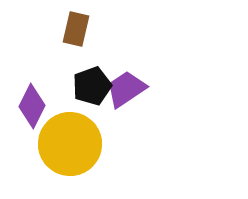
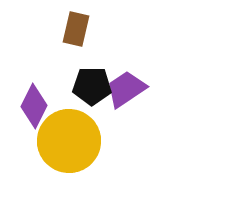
black pentagon: rotated 21 degrees clockwise
purple diamond: moved 2 px right
yellow circle: moved 1 px left, 3 px up
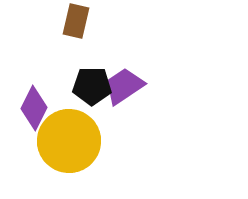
brown rectangle: moved 8 px up
purple trapezoid: moved 2 px left, 3 px up
purple diamond: moved 2 px down
